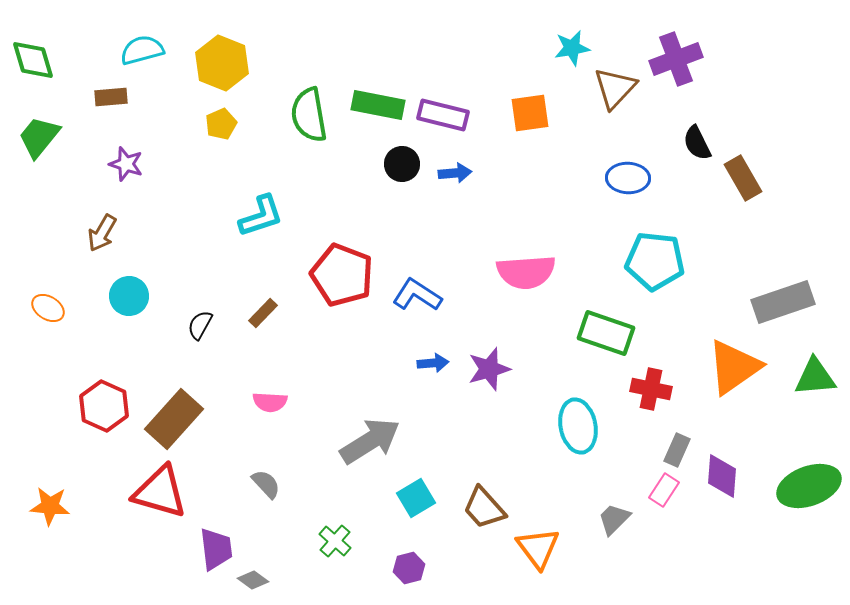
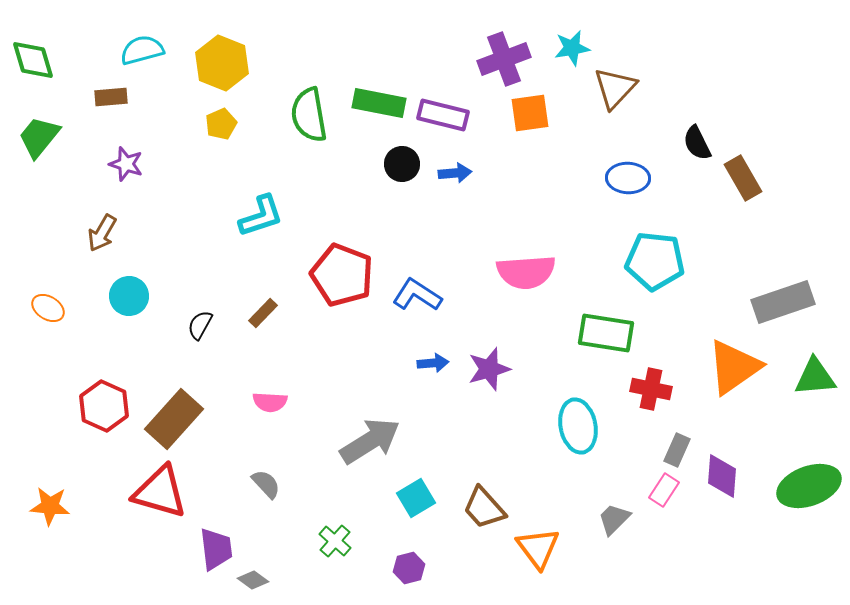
purple cross at (676, 59): moved 172 px left
green rectangle at (378, 105): moved 1 px right, 2 px up
green rectangle at (606, 333): rotated 10 degrees counterclockwise
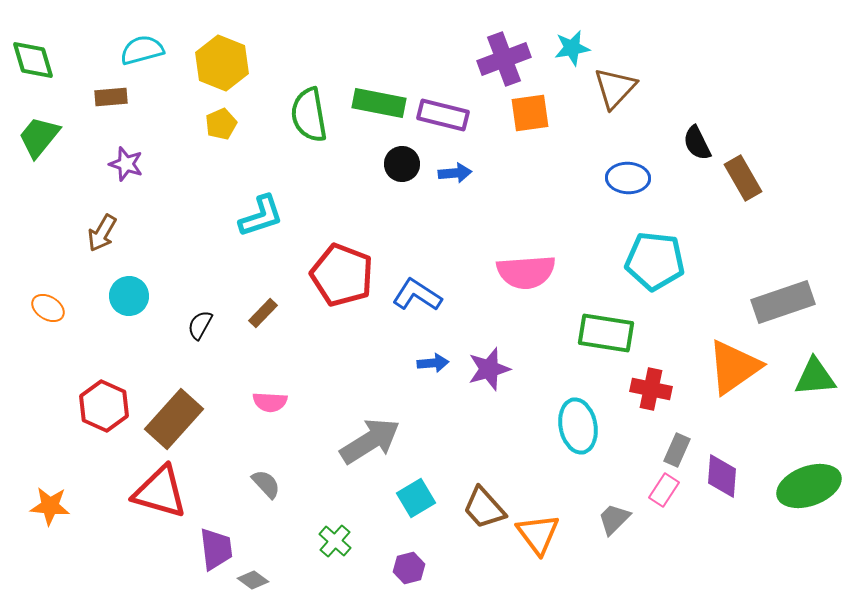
orange triangle at (538, 548): moved 14 px up
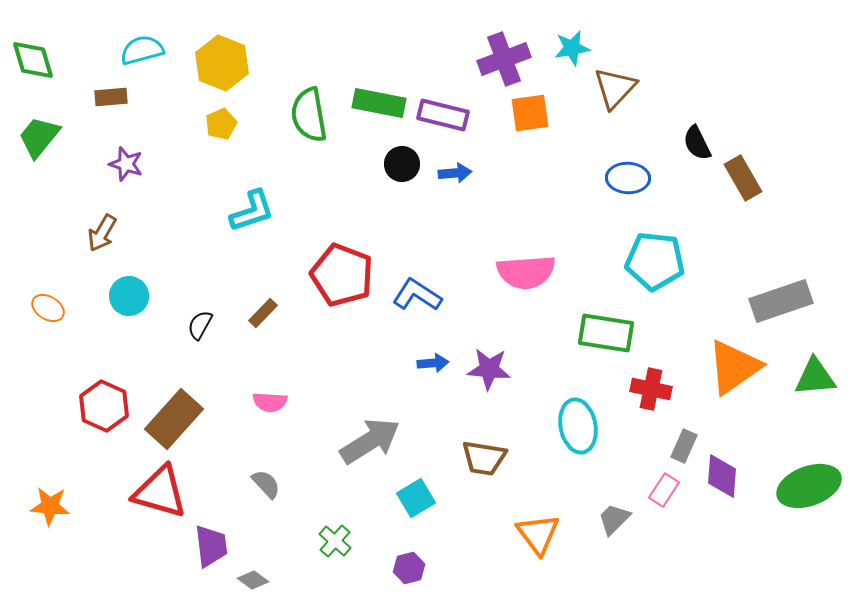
cyan L-shape at (261, 216): moved 9 px left, 5 px up
gray rectangle at (783, 302): moved 2 px left, 1 px up
purple star at (489, 369): rotated 21 degrees clockwise
gray rectangle at (677, 450): moved 7 px right, 4 px up
brown trapezoid at (484, 508): moved 50 px up; rotated 39 degrees counterclockwise
purple trapezoid at (216, 549): moved 5 px left, 3 px up
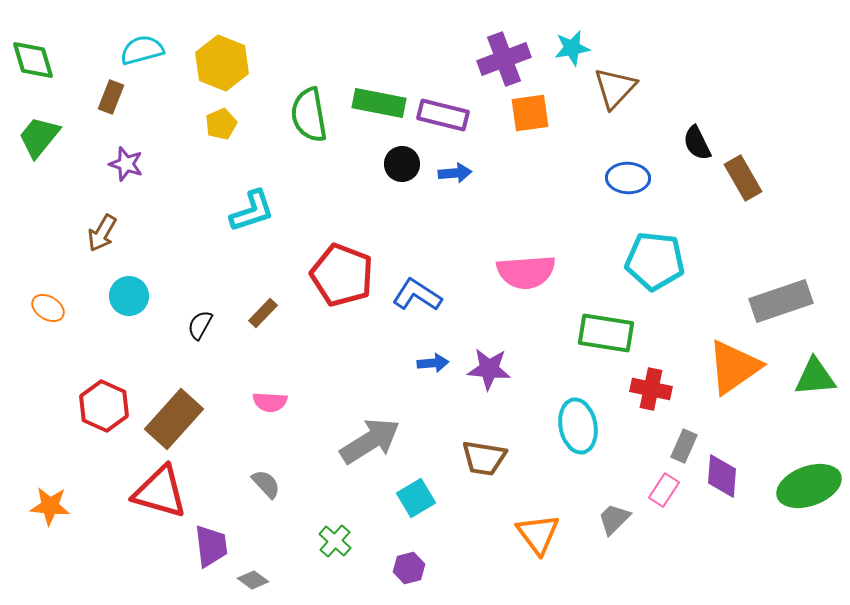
brown rectangle at (111, 97): rotated 64 degrees counterclockwise
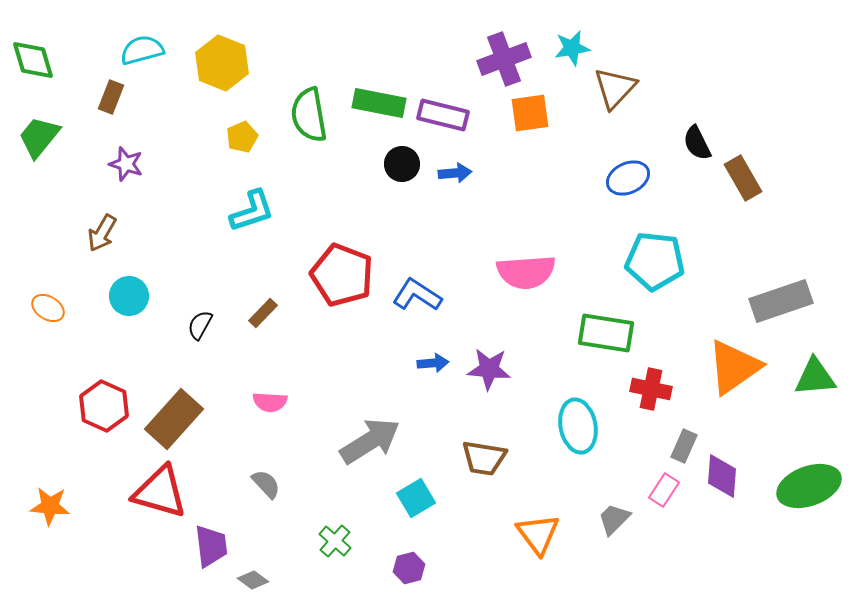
yellow pentagon at (221, 124): moved 21 px right, 13 px down
blue ellipse at (628, 178): rotated 27 degrees counterclockwise
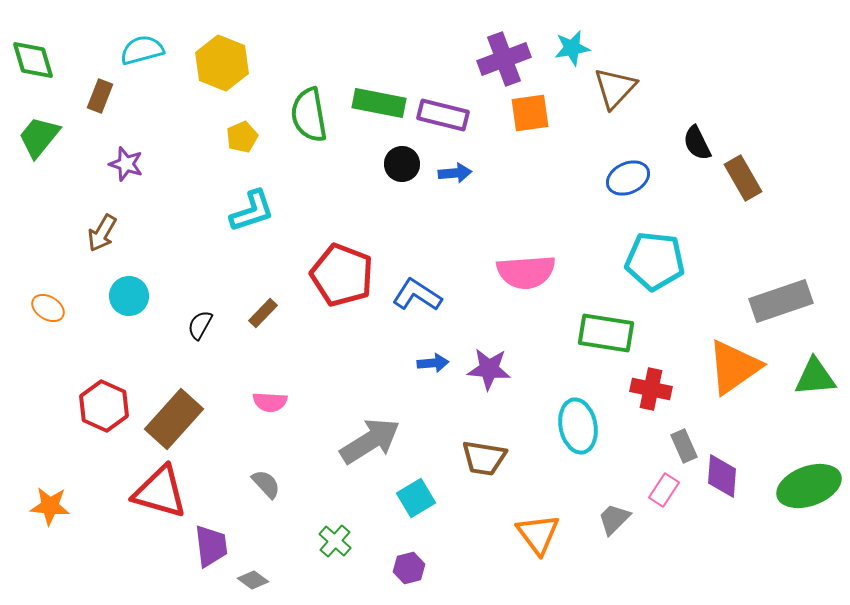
brown rectangle at (111, 97): moved 11 px left, 1 px up
gray rectangle at (684, 446): rotated 48 degrees counterclockwise
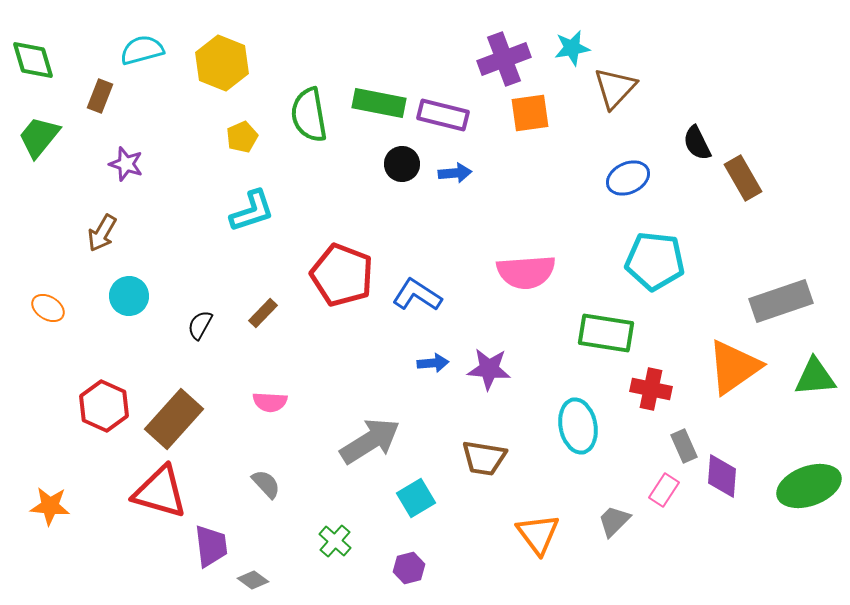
gray trapezoid at (614, 519): moved 2 px down
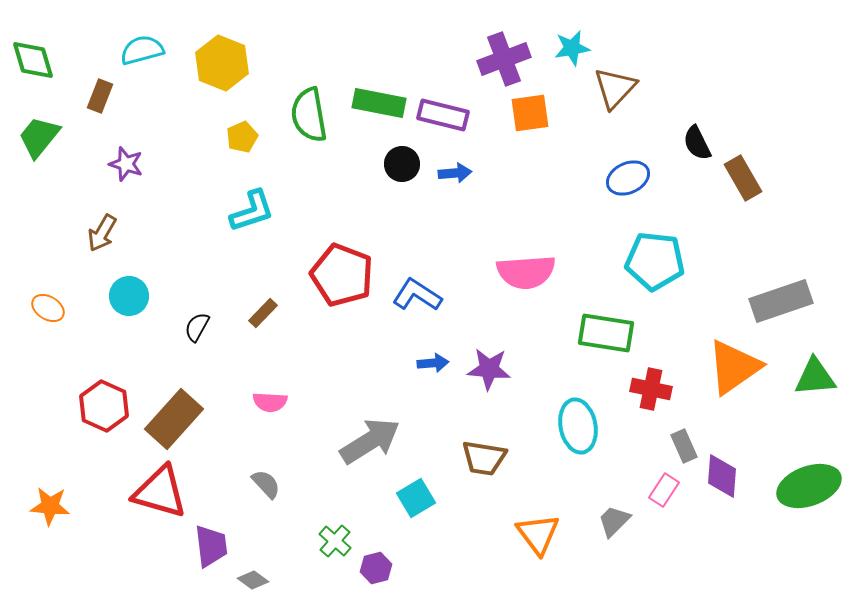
black semicircle at (200, 325): moved 3 px left, 2 px down
purple hexagon at (409, 568): moved 33 px left
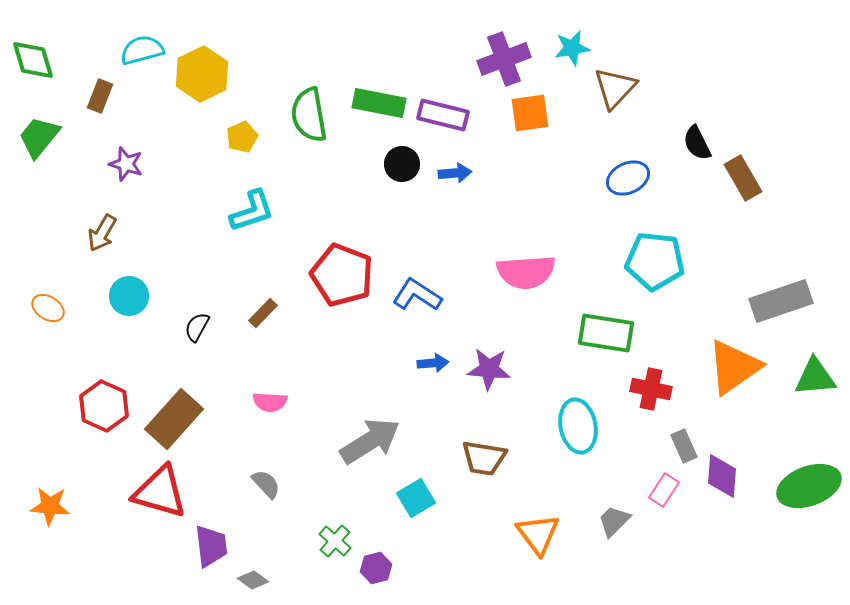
yellow hexagon at (222, 63): moved 20 px left, 11 px down; rotated 12 degrees clockwise
